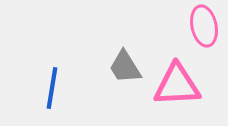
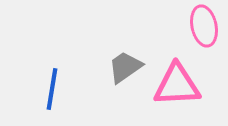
gray trapezoid: rotated 87 degrees clockwise
blue line: moved 1 px down
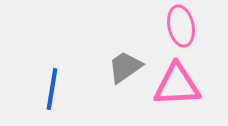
pink ellipse: moved 23 px left
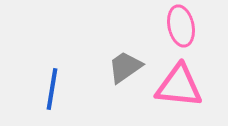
pink triangle: moved 2 px right, 1 px down; rotated 9 degrees clockwise
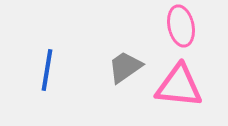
blue line: moved 5 px left, 19 px up
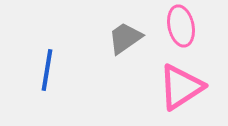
gray trapezoid: moved 29 px up
pink triangle: moved 2 px right, 1 px down; rotated 39 degrees counterclockwise
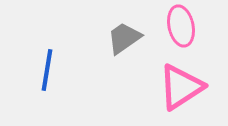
gray trapezoid: moved 1 px left
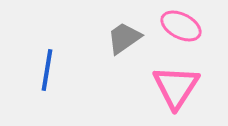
pink ellipse: rotated 51 degrees counterclockwise
pink triangle: moved 5 px left; rotated 24 degrees counterclockwise
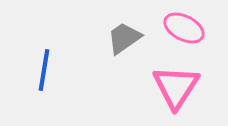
pink ellipse: moved 3 px right, 2 px down
blue line: moved 3 px left
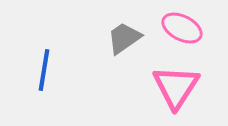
pink ellipse: moved 2 px left
